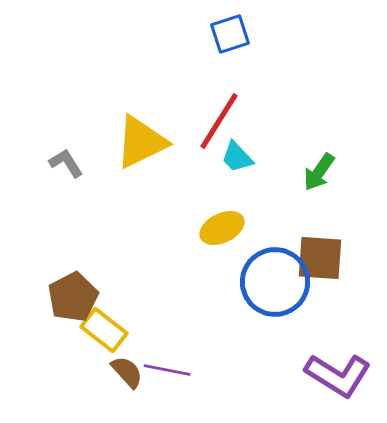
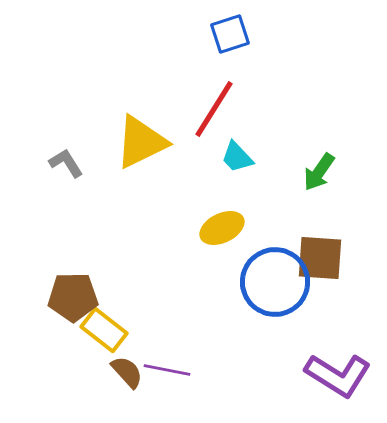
red line: moved 5 px left, 12 px up
brown pentagon: rotated 27 degrees clockwise
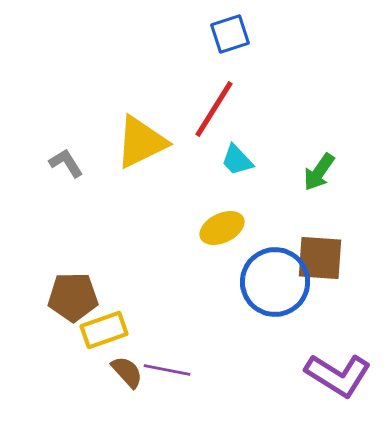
cyan trapezoid: moved 3 px down
yellow rectangle: rotated 57 degrees counterclockwise
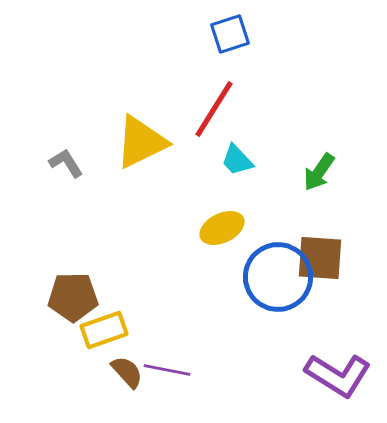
blue circle: moved 3 px right, 5 px up
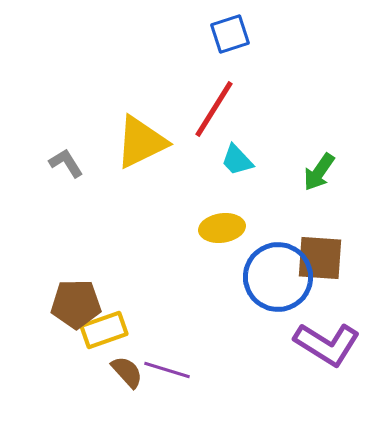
yellow ellipse: rotated 18 degrees clockwise
brown pentagon: moved 3 px right, 7 px down
purple line: rotated 6 degrees clockwise
purple L-shape: moved 11 px left, 31 px up
